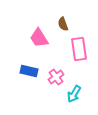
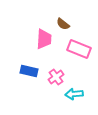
brown semicircle: rotated 32 degrees counterclockwise
pink trapezoid: moved 5 px right, 1 px down; rotated 145 degrees counterclockwise
pink rectangle: rotated 60 degrees counterclockwise
cyan arrow: rotated 54 degrees clockwise
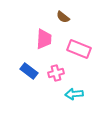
brown semicircle: moved 7 px up
blue rectangle: rotated 24 degrees clockwise
pink cross: moved 4 px up; rotated 21 degrees clockwise
